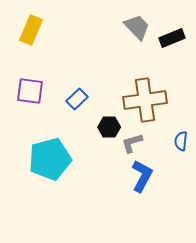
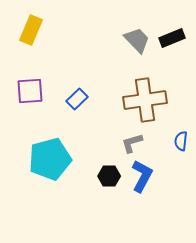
gray trapezoid: moved 13 px down
purple square: rotated 12 degrees counterclockwise
black hexagon: moved 49 px down
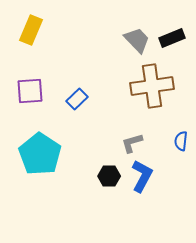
brown cross: moved 7 px right, 14 px up
cyan pentagon: moved 10 px left, 5 px up; rotated 24 degrees counterclockwise
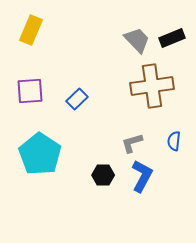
blue semicircle: moved 7 px left
black hexagon: moved 6 px left, 1 px up
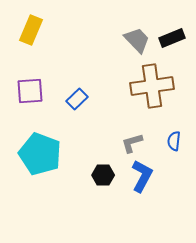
cyan pentagon: rotated 12 degrees counterclockwise
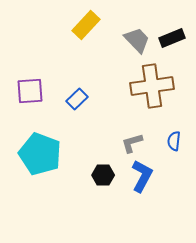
yellow rectangle: moved 55 px right, 5 px up; rotated 20 degrees clockwise
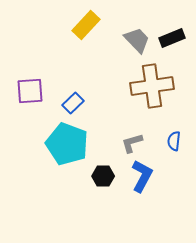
blue rectangle: moved 4 px left, 4 px down
cyan pentagon: moved 27 px right, 10 px up
black hexagon: moved 1 px down
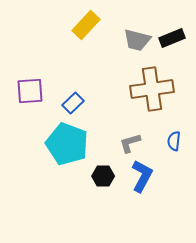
gray trapezoid: rotated 148 degrees clockwise
brown cross: moved 3 px down
gray L-shape: moved 2 px left
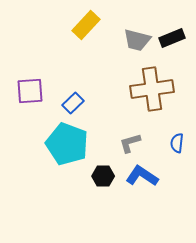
blue semicircle: moved 3 px right, 2 px down
blue L-shape: rotated 84 degrees counterclockwise
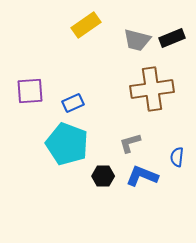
yellow rectangle: rotated 12 degrees clockwise
blue rectangle: rotated 20 degrees clockwise
blue semicircle: moved 14 px down
blue L-shape: rotated 12 degrees counterclockwise
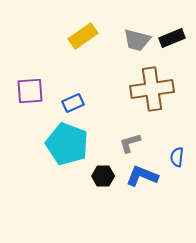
yellow rectangle: moved 3 px left, 11 px down
